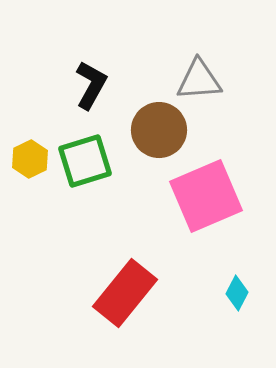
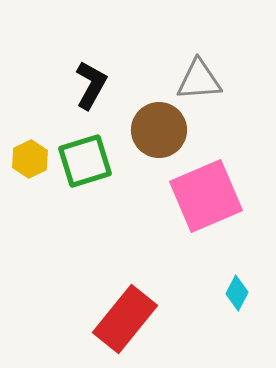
red rectangle: moved 26 px down
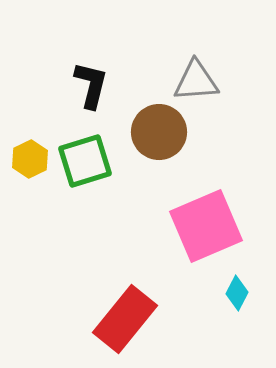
gray triangle: moved 3 px left, 1 px down
black L-shape: rotated 15 degrees counterclockwise
brown circle: moved 2 px down
pink square: moved 30 px down
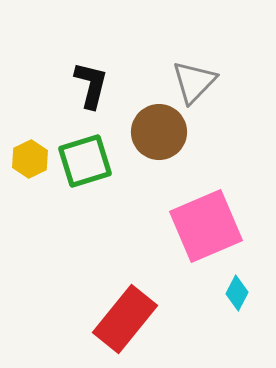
gray triangle: moved 2 px left, 1 px down; rotated 42 degrees counterclockwise
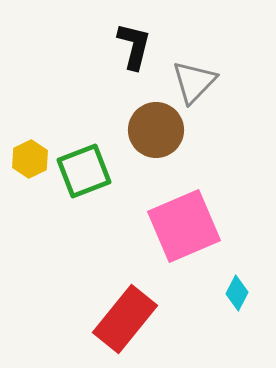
black L-shape: moved 43 px right, 39 px up
brown circle: moved 3 px left, 2 px up
green square: moved 1 px left, 10 px down; rotated 4 degrees counterclockwise
pink square: moved 22 px left
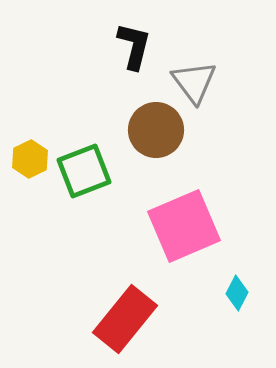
gray triangle: rotated 21 degrees counterclockwise
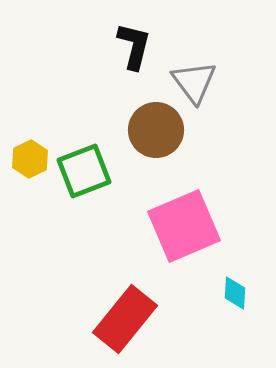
cyan diamond: moved 2 px left; rotated 24 degrees counterclockwise
